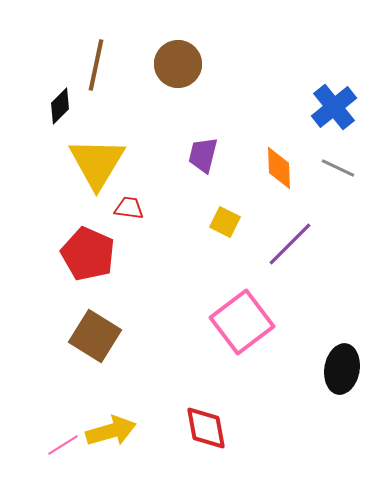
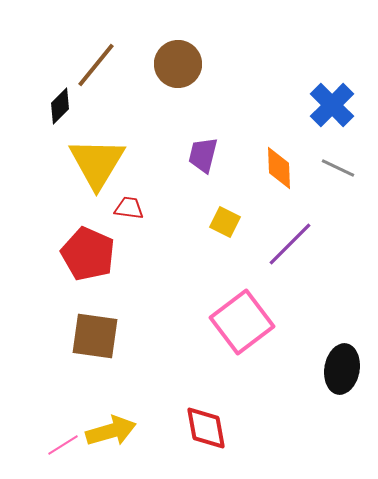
brown line: rotated 27 degrees clockwise
blue cross: moved 2 px left, 2 px up; rotated 6 degrees counterclockwise
brown square: rotated 24 degrees counterclockwise
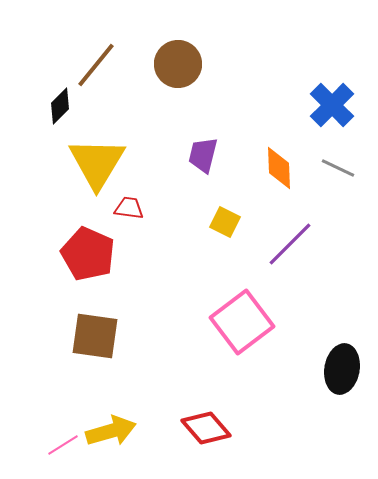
red diamond: rotated 30 degrees counterclockwise
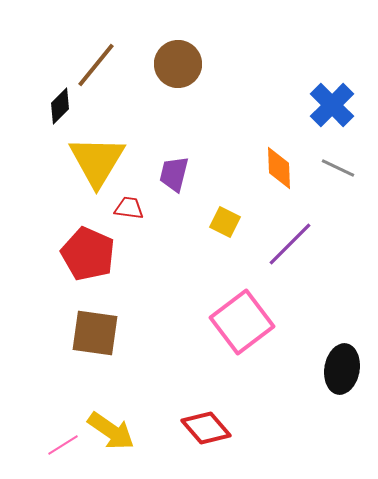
purple trapezoid: moved 29 px left, 19 px down
yellow triangle: moved 2 px up
brown square: moved 3 px up
yellow arrow: rotated 51 degrees clockwise
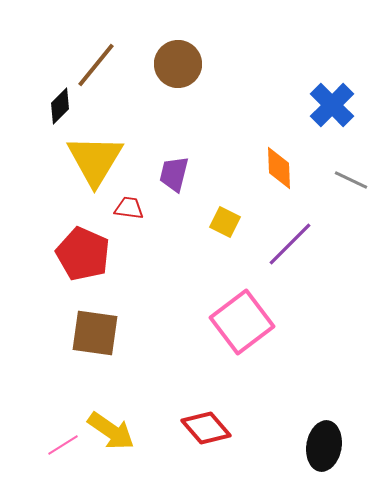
yellow triangle: moved 2 px left, 1 px up
gray line: moved 13 px right, 12 px down
red pentagon: moved 5 px left
black ellipse: moved 18 px left, 77 px down
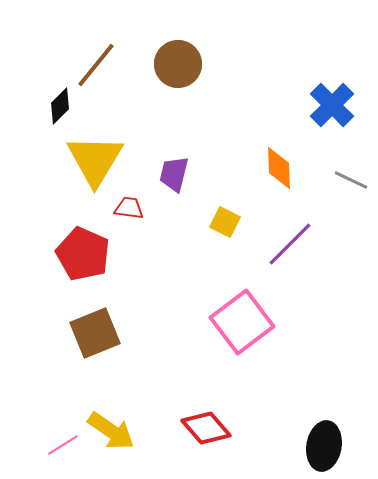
brown square: rotated 30 degrees counterclockwise
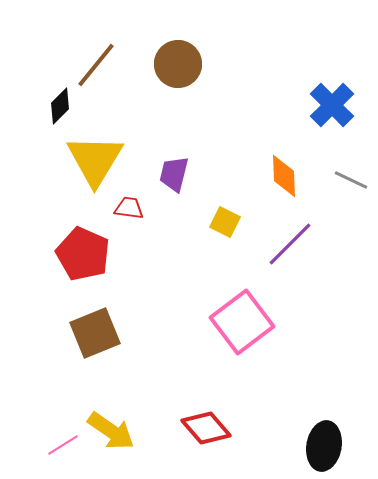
orange diamond: moved 5 px right, 8 px down
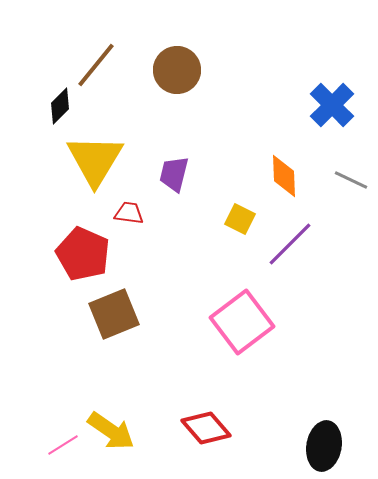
brown circle: moved 1 px left, 6 px down
red trapezoid: moved 5 px down
yellow square: moved 15 px right, 3 px up
brown square: moved 19 px right, 19 px up
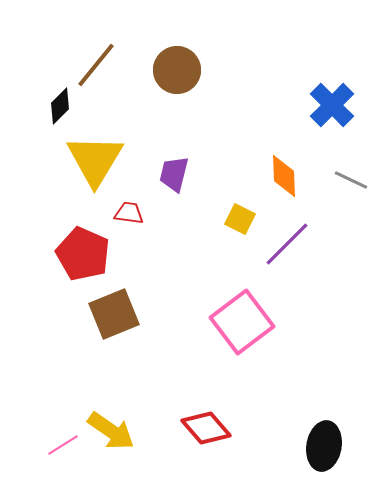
purple line: moved 3 px left
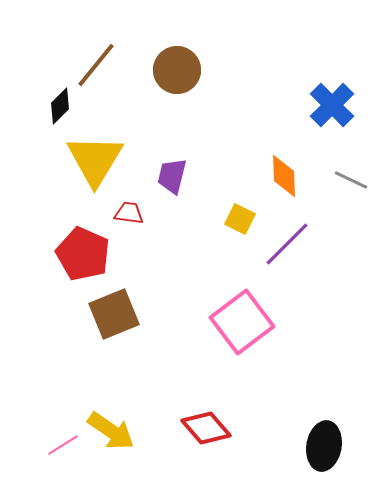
purple trapezoid: moved 2 px left, 2 px down
